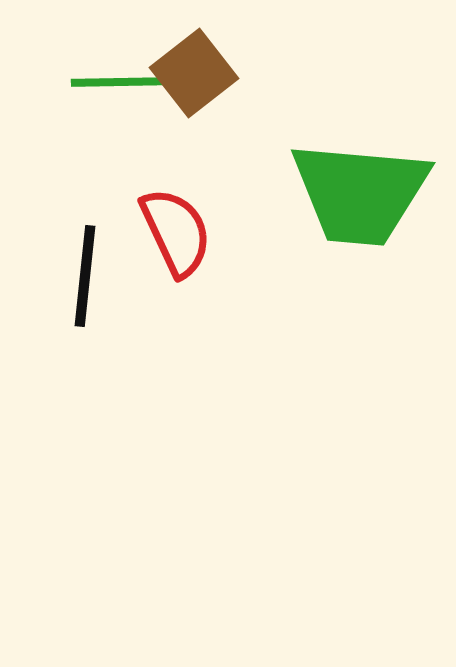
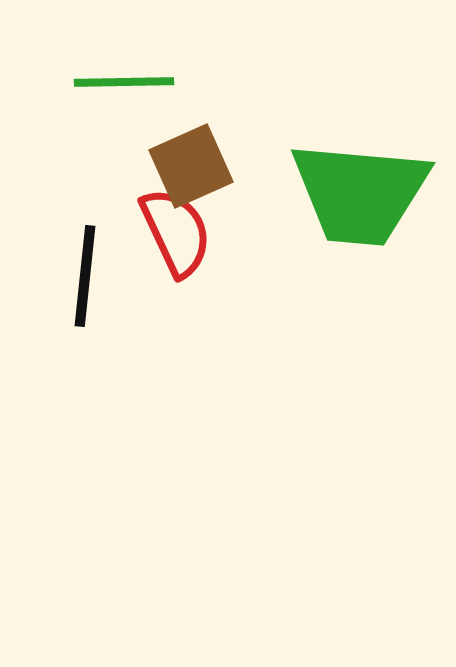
brown square: moved 3 px left, 93 px down; rotated 14 degrees clockwise
green line: moved 3 px right
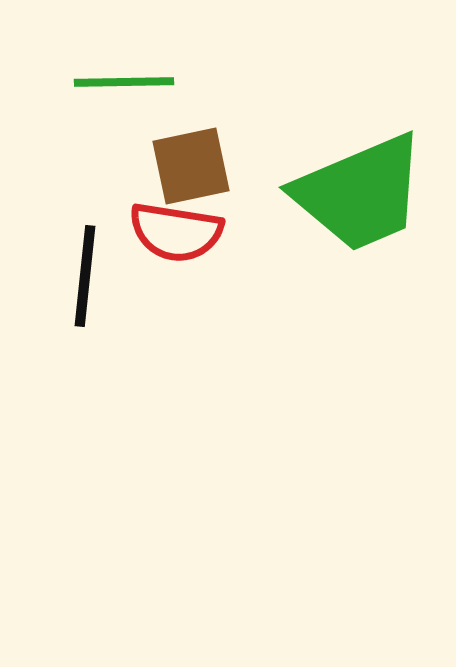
brown square: rotated 12 degrees clockwise
green trapezoid: rotated 28 degrees counterclockwise
red semicircle: rotated 124 degrees clockwise
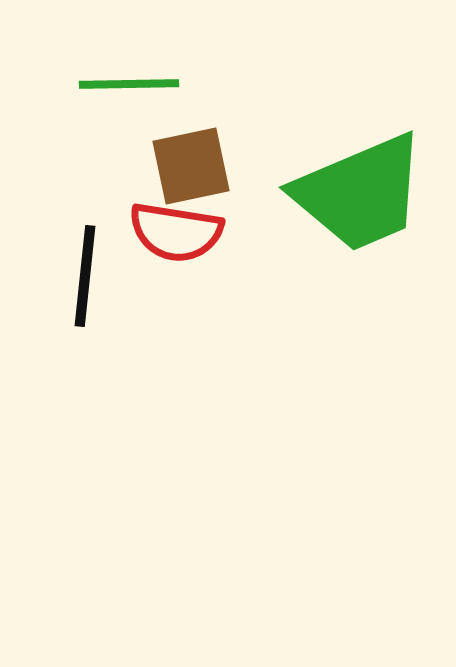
green line: moved 5 px right, 2 px down
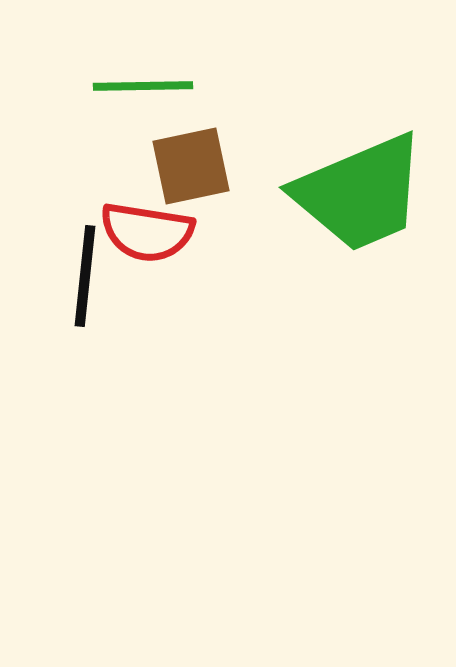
green line: moved 14 px right, 2 px down
red semicircle: moved 29 px left
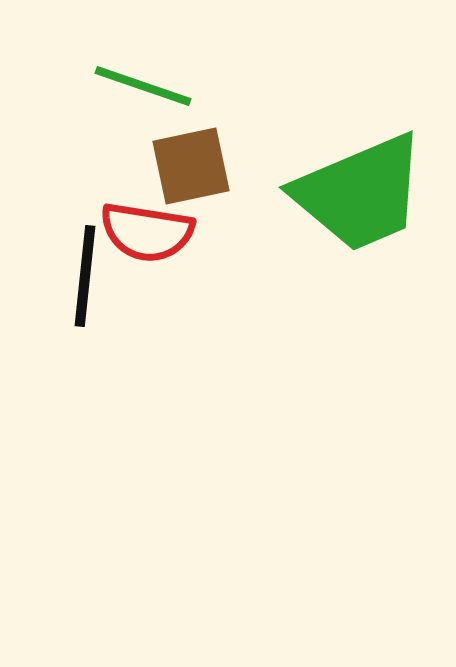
green line: rotated 20 degrees clockwise
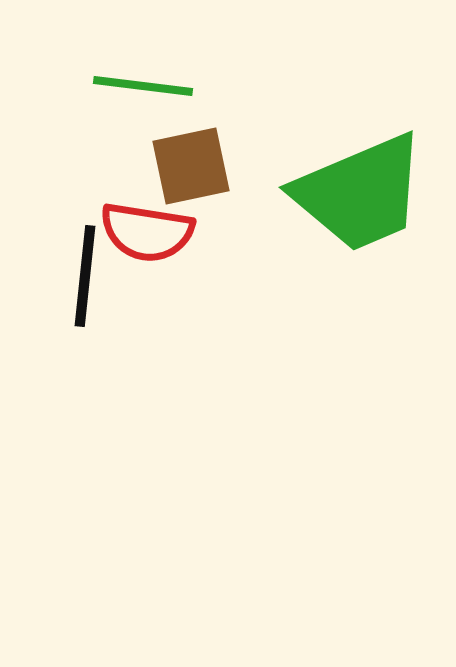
green line: rotated 12 degrees counterclockwise
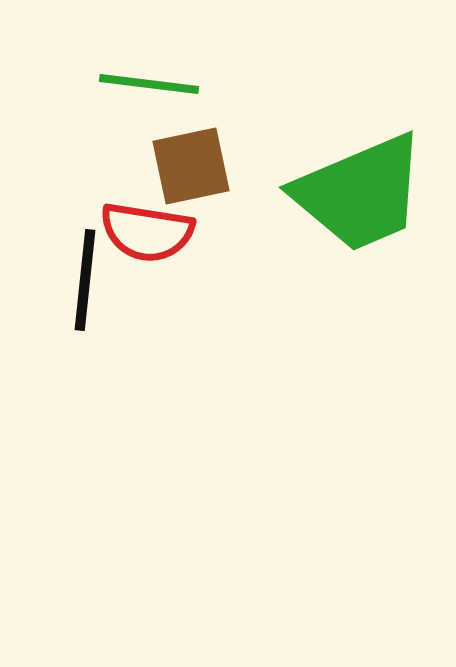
green line: moved 6 px right, 2 px up
black line: moved 4 px down
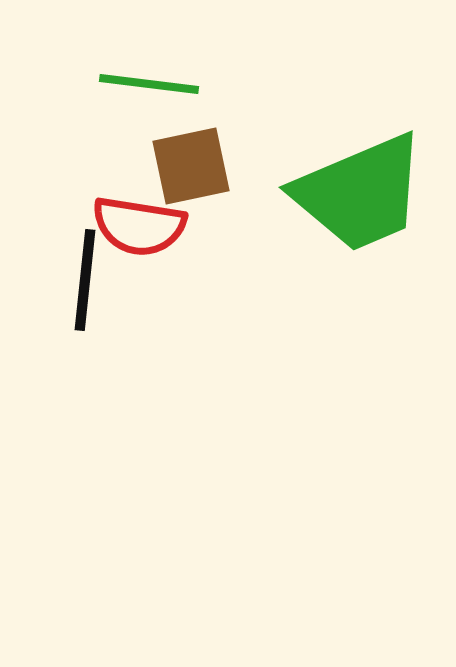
red semicircle: moved 8 px left, 6 px up
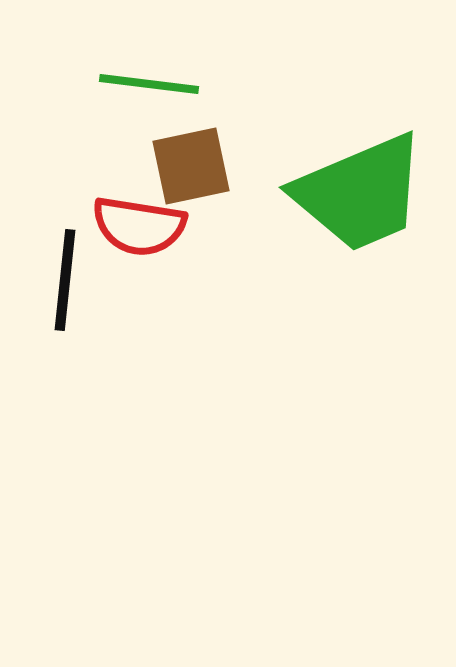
black line: moved 20 px left
